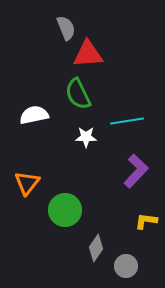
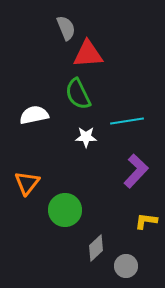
gray diamond: rotated 12 degrees clockwise
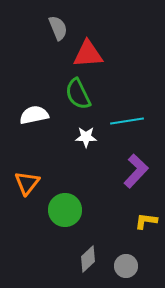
gray semicircle: moved 8 px left
gray diamond: moved 8 px left, 11 px down
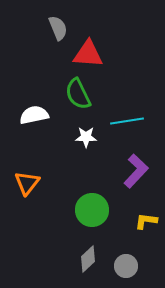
red triangle: rotated 8 degrees clockwise
green circle: moved 27 px right
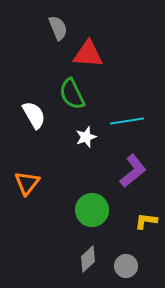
green semicircle: moved 6 px left
white semicircle: rotated 72 degrees clockwise
white star: rotated 20 degrees counterclockwise
purple L-shape: moved 3 px left; rotated 8 degrees clockwise
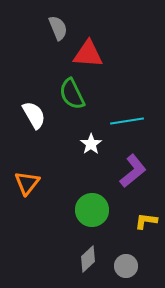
white star: moved 5 px right, 7 px down; rotated 15 degrees counterclockwise
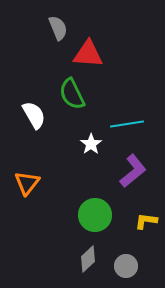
cyan line: moved 3 px down
green circle: moved 3 px right, 5 px down
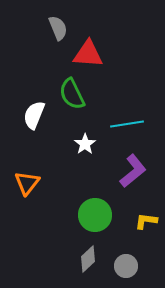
white semicircle: rotated 128 degrees counterclockwise
white star: moved 6 px left
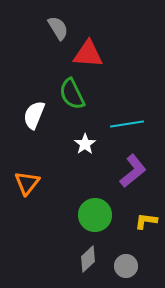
gray semicircle: rotated 10 degrees counterclockwise
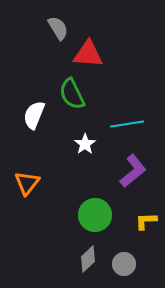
yellow L-shape: rotated 10 degrees counterclockwise
gray circle: moved 2 px left, 2 px up
